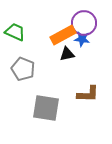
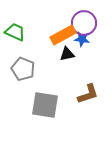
brown L-shape: rotated 20 degrees counterclockwise
gray square: moved 1 px left, 3 px up
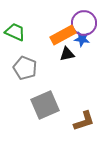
gray pentagon: moved 2 px right, 1 px up
brown L-shape: moved 4 px left, 27 px down
gray square: rotated 32 degrees counterclockwise
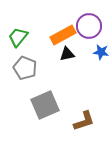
purple circle: moved 5 px right, 3 px down
green trapezoid: moved 3 px right, 5 px down; rotated 75 degrees counterclockwise
blue star: moved 19 px right, 13 px down
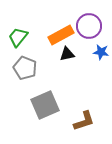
orange rectangle: moved 2 px left
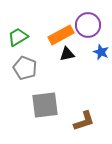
purple circle: moved 1 px left, 1 px up
green trapezoid: rotated 20 degrees clockwise
blue star: rotated 14 degrees clockwise
gray square: rotated 16 degrees clockwise
